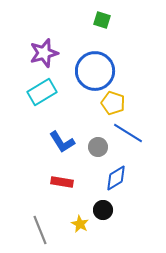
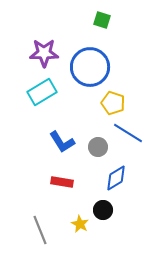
purple star: rotated 16 degrees clockwise
blue circle: moved 5 px left, 4 px up
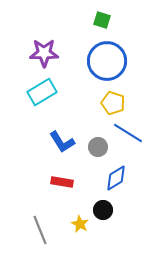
blue circle: moved 17 px right, 6 px up
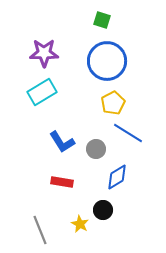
yellow pentagon: rotated 25 degrees clockwise
gray circle: moved 2 px left, 2 px down
blue diamond: moved 1 px right, 1 px up
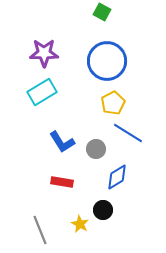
green square: moved 8 px up; rotated 12 degrees clockwise
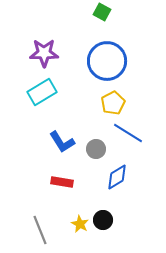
black circle: moved 10 px down
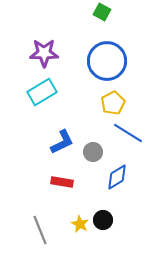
blue L-shape: rotated 84 degrees counterclockwise
gray circle: moved 3 px left, 3 px down
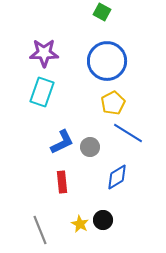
cyan rectangle: rotated 40 degrees counterclockwise
gray circle: moved 3 px left, 5 px up
red rectangle: rotated 75 degrees clockwise
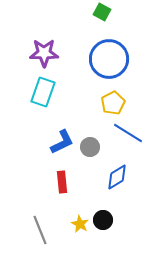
blue circle: moved 2 px right, 2 px up
cyan rectangle: moved 1 px right
